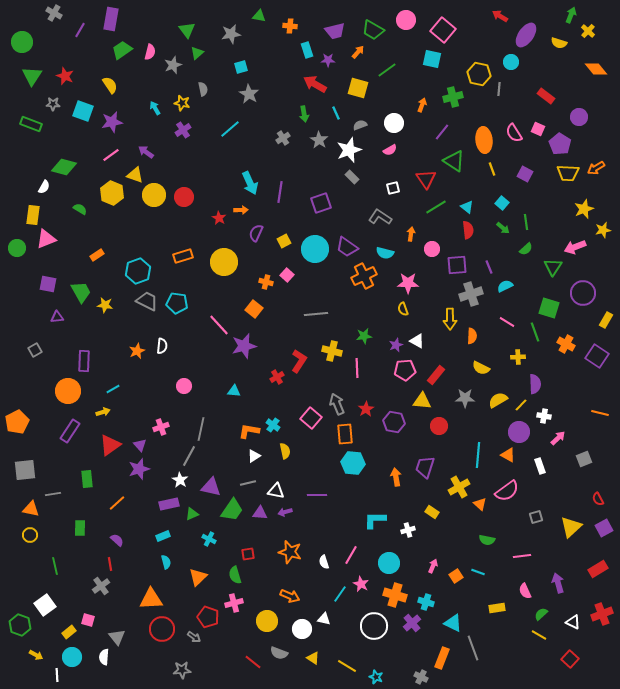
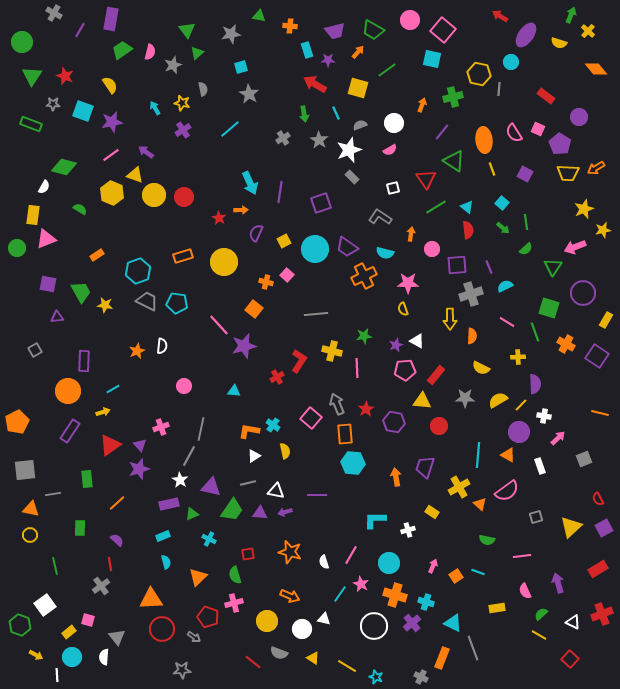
pink circle at (406, 20): moved 4 px right
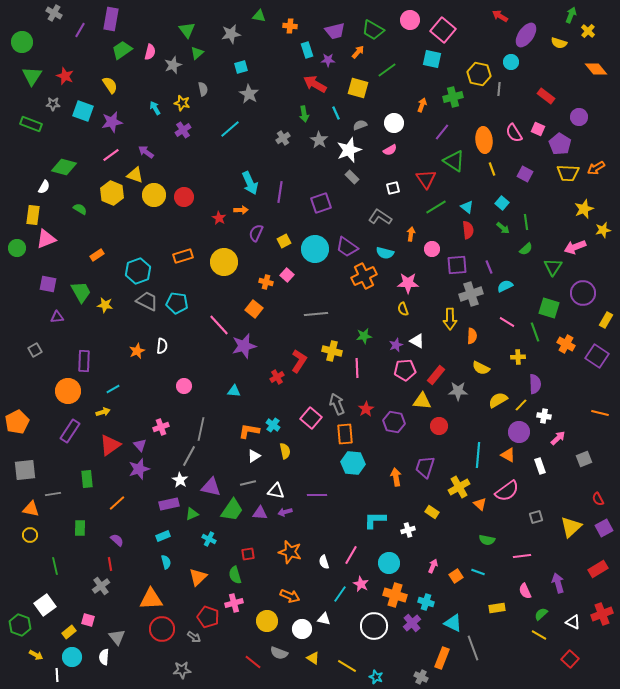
gray star at (465, 398): moved 7 px left, 7 px up
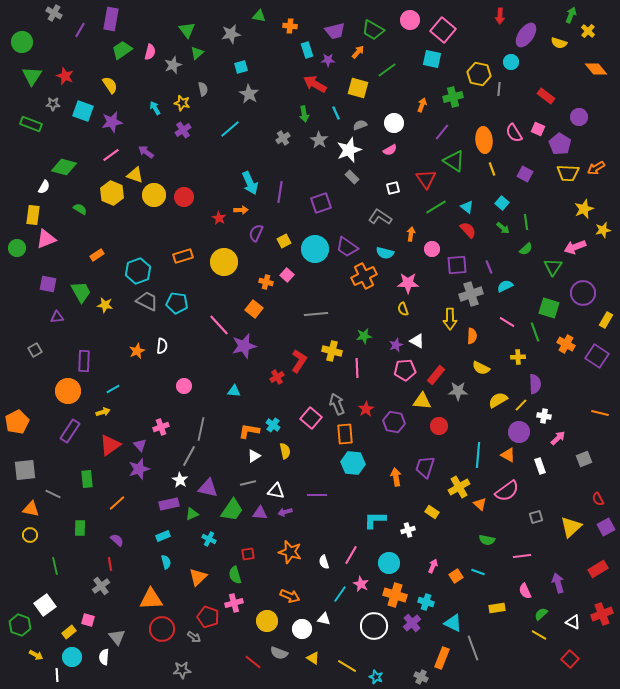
red arrow at (500, 16): rotated 119 degrees counterclockwise
red semicircle at (468, 230): rotated 36 degrees counterclockwise
purple triangle at (211, 487): moved 3 px left, 1 px down
gray line at (53, 494): rotated 35 degrees clockwise
purple square at (604, 528): moved 2 px right, 1 px up
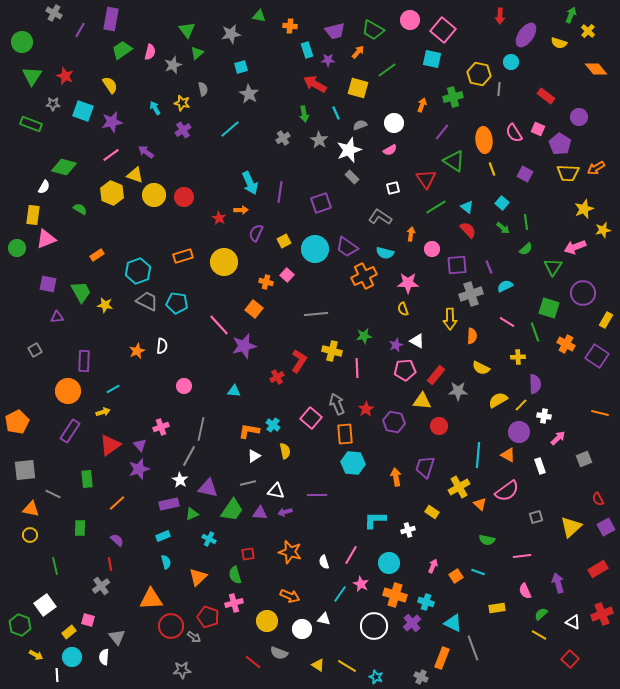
red circle at (162, 629): moved 9 px right, 3 px up
yellow triangle at (313, 658): moved 5 px right, 7 px down
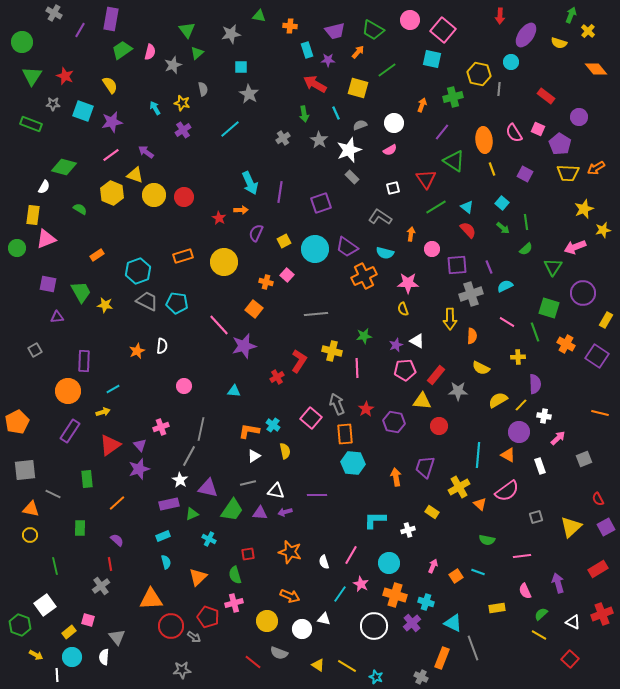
cyan square at (241, 67): rotated 16 degrees clockwise
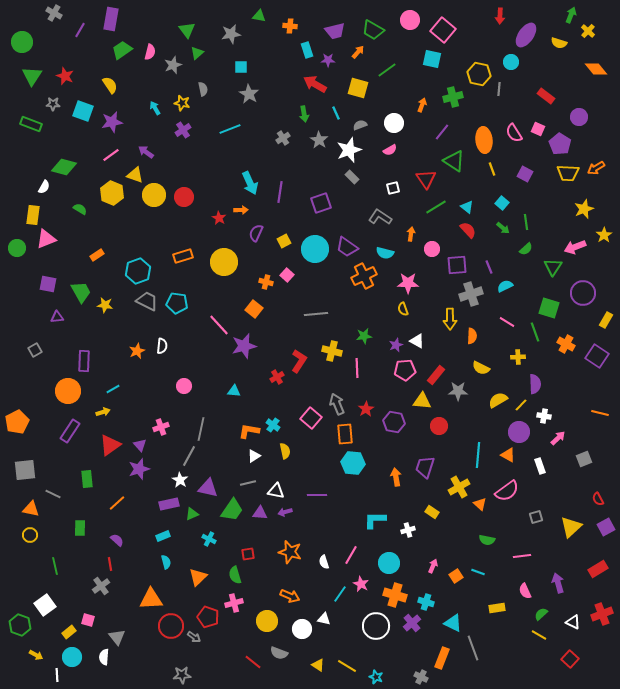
cyan line at (230, 129): rotated 20 degrees clockwise
yellow star at (603, 230): moved 1 px right, 5 px down; rotated 21 degrees counterclockwise
white circle at (374, 626): moved 2 px right
gray star at (182, 670): moved 5 px down
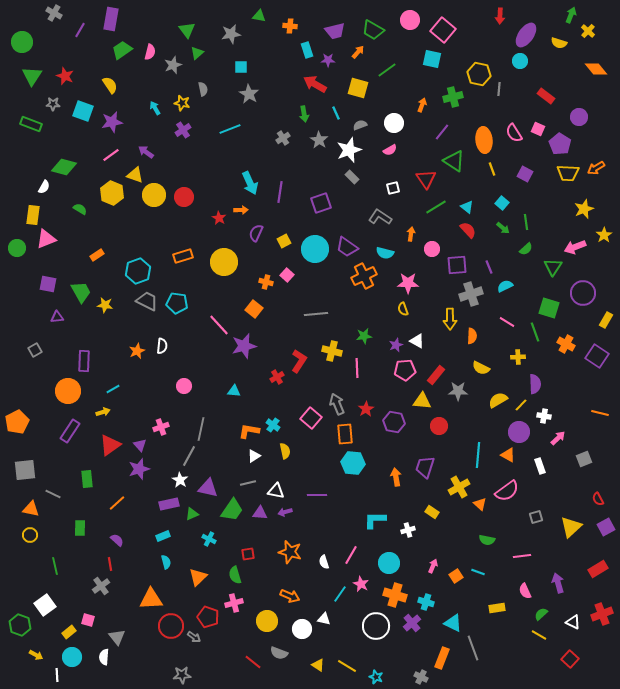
cyan circle at (511, 62): moved 9 px right, 1 px up
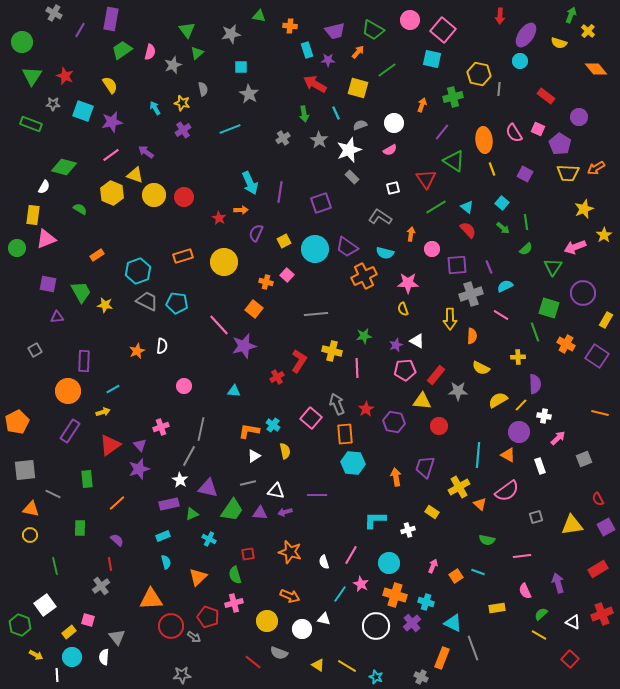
pink line at (507, 322): moved 6 px left, 7 px up
yellow triangle at (571, 527): moved 1 px right, 2 px up; rotated 35 degrees clockwise
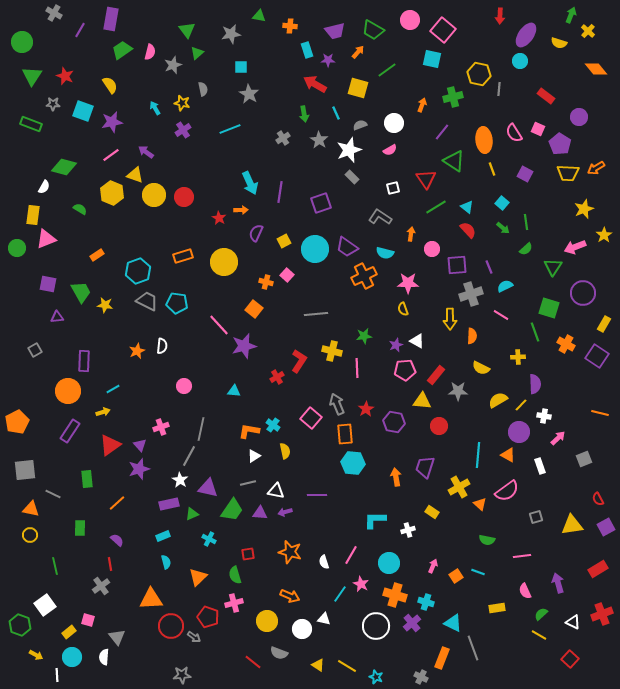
yellow rectangle at (606, 320): moved 2 px left, 4 px down
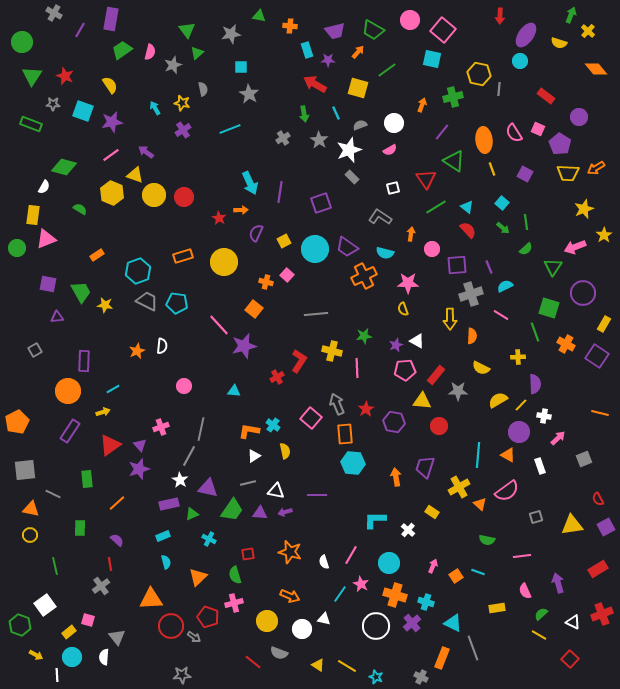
white cross at (408, 530): rotated 32 degrees counterclockwise
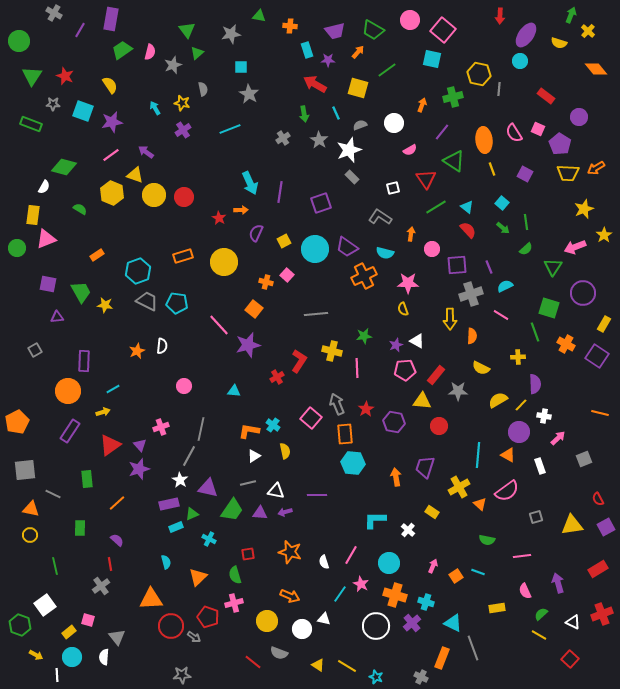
green circle at (22, 42): moved 3 px left, 1 px up
pink semicircle at (390, 150): moved 20 px right
purple star at (244, 346): moved 4 px right, 1 px up
cyan rectangle at (163, 536): moved 13 px right, 9 px up
